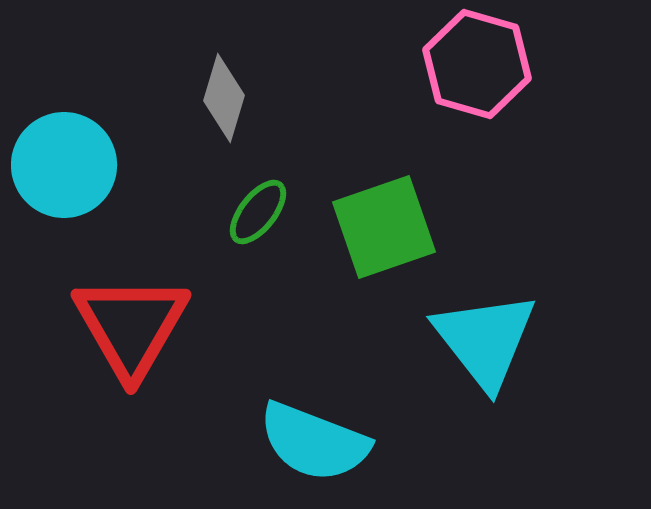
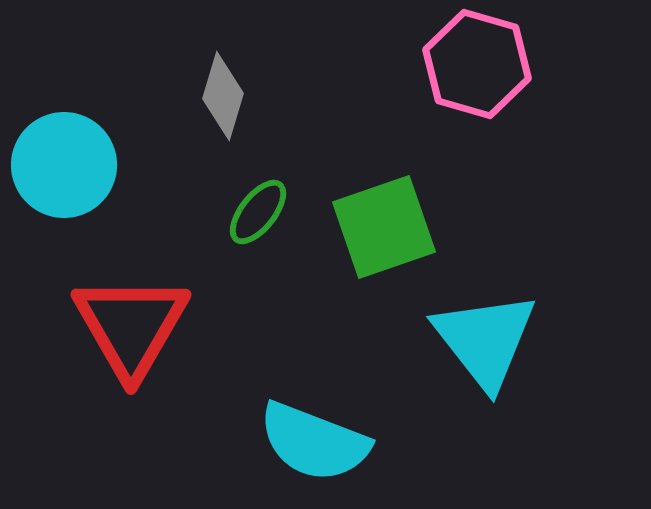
gray diamond: moved 1 px left, 2 px up
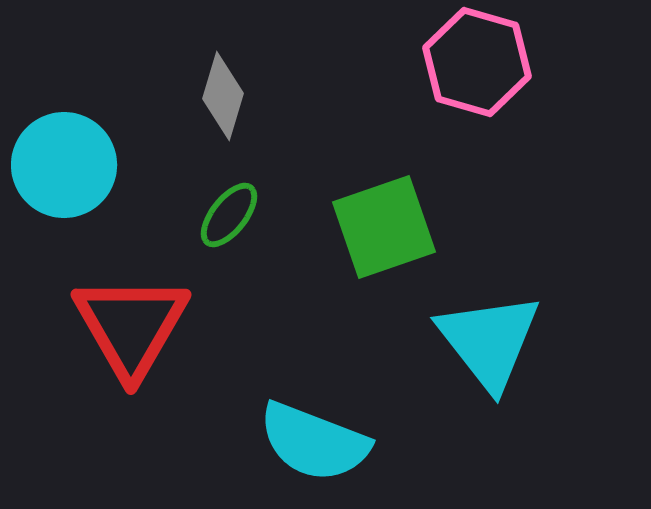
pink hexagon: moved 2 px up
green ellipse: moved 29 px left, 3 px down
cyan triangle: moved 4 px right, 1 px down
